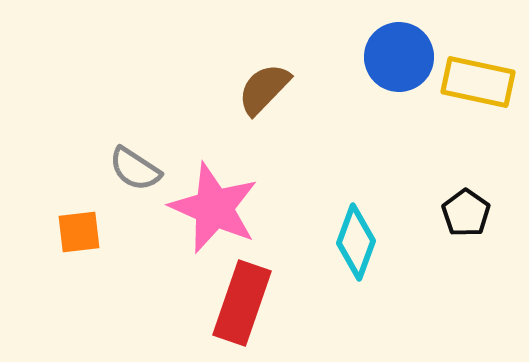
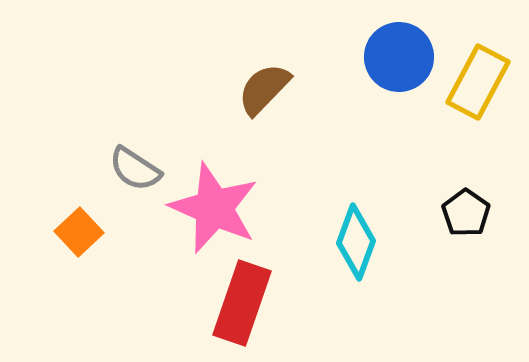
yellow rectangle: rotated 74 degrees counterclockwise
orange square: rotated 36 degrees counterclockwise
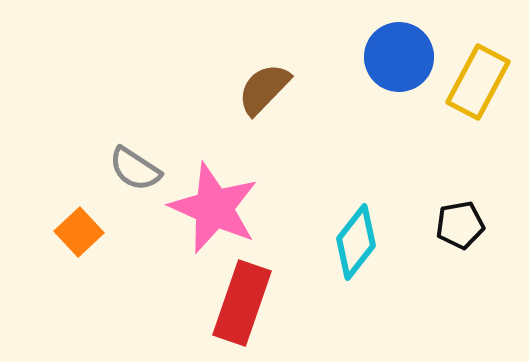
black pentagon: moved 6 px left, 12 px down; rotated 27 degrees clockwise
cyan diamond: rotated 18 degrees clockwise
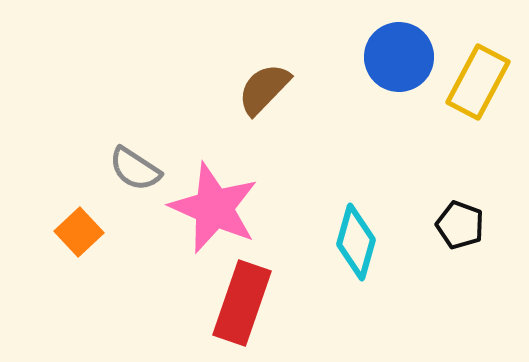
black pentagon: rotated 30 degrees clockwise
cyan diamond: rotated 22 degrees counterclockwise
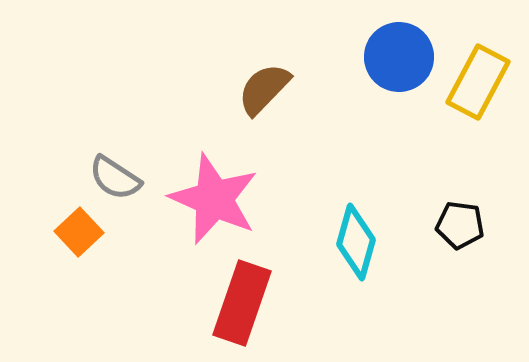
gray semicircle: moved 20 px left, 9 px down
pink star: moved 9 px up
black pentagon: rotated 12 degrees counterclockwise
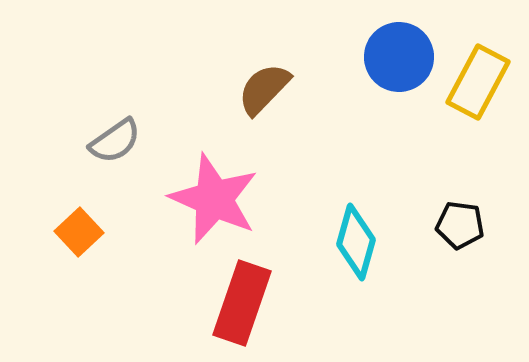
gray semicircle: moved 37 px up; rotated 68 degrees counterclockwise
